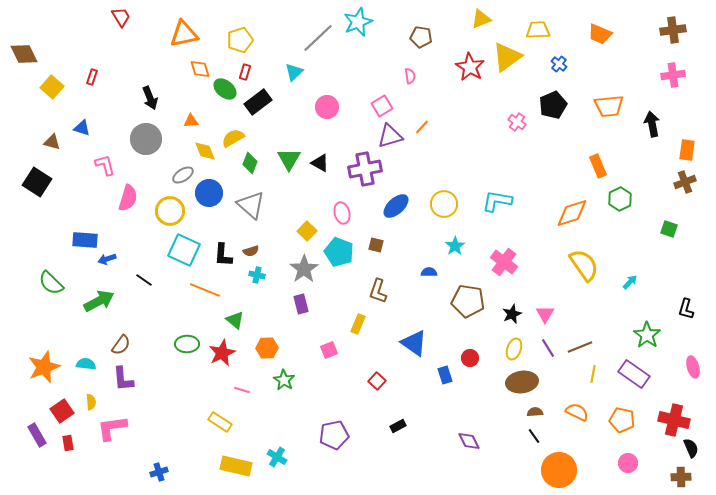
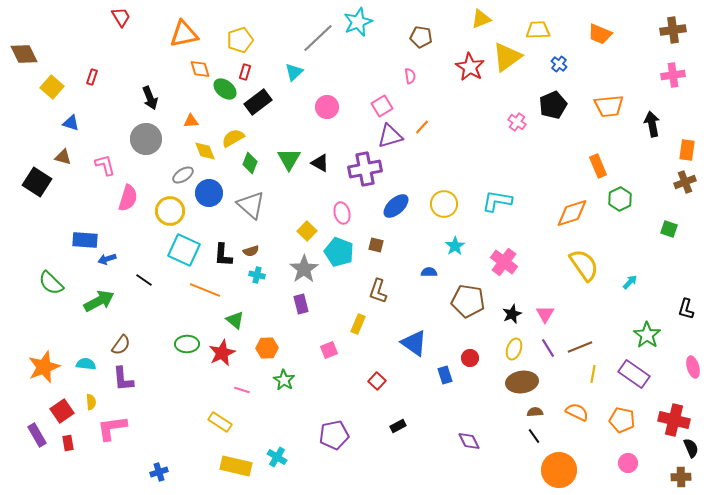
blue triangle at (82, 128): moved 11 px left, 5 px up
brown triangle at (52, 142): moved 11 px right, 15 px down
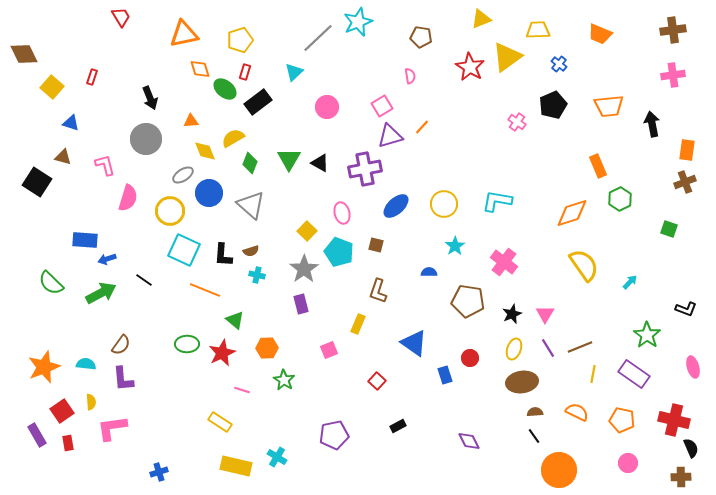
green arrow at (99, 301): moved 2 px right, 8 px up
black L-shape at (686, 309): rotated 85 degrees counterclockwise
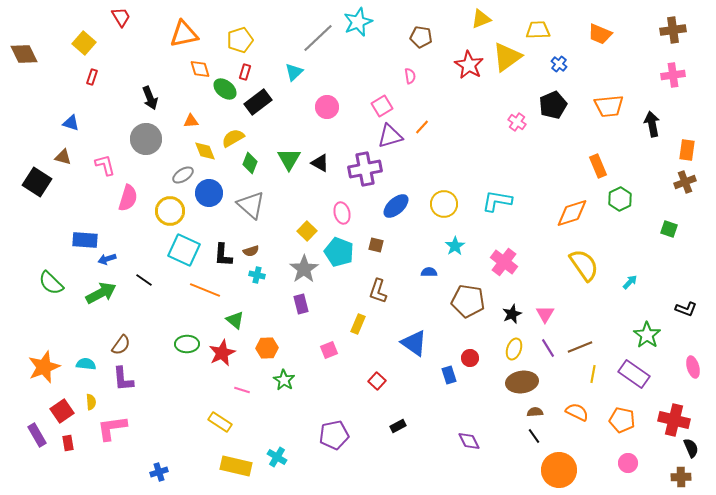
red star at (470, 67): moved 1 px left, 2 px up
yellow square at (52, 87): moved 32 px right, 44 px up
blue rectangle at (445, 375): moved 4 px right
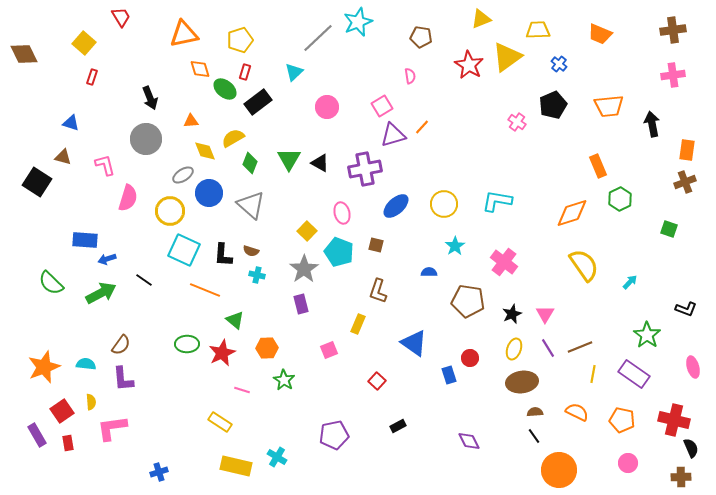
purple triangle at (390, 136): moved 3 px right, 1 px up
brown semicircle at (251, 251): rotated 35 degrees clockwise
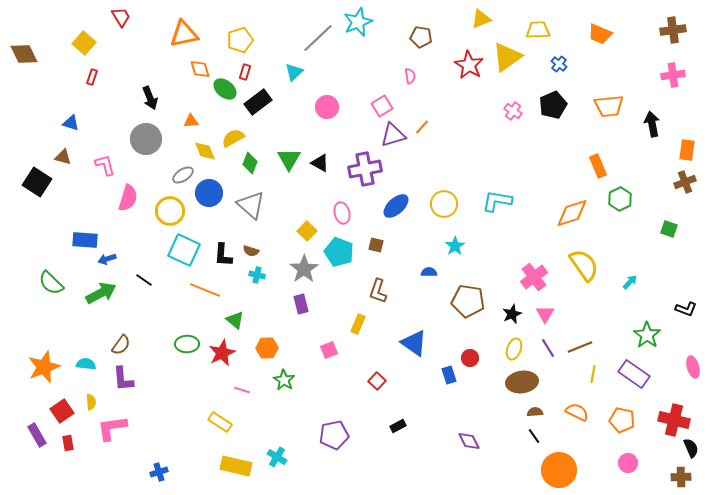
pink cross at (517, 122): moved 4 px left, 11 px up
pink cross at (504, 262): moved 30 px right, 15 px down; rotated 16 degrees clockwise
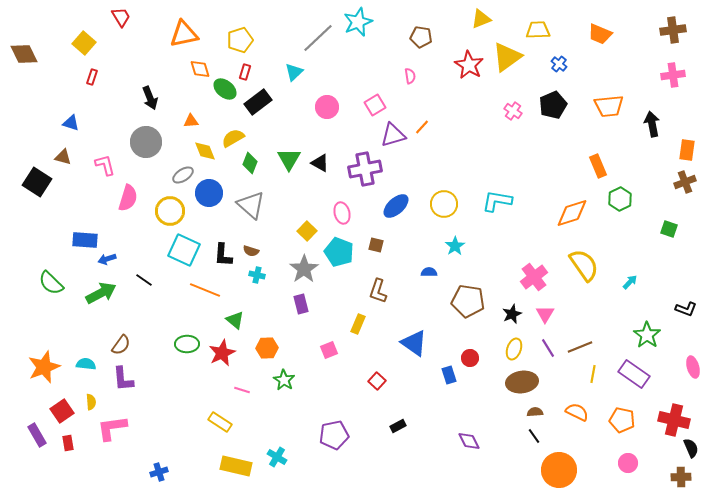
pink square at (382, 106): moved 7 px left, 1 px up
gray circle at (146, 139): moved 3 px down
